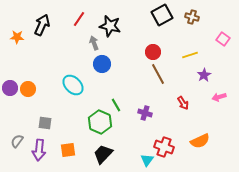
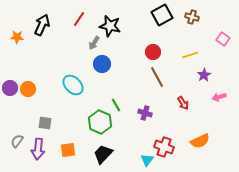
gray arrow: rotated 128 degrees counterclockwise
brown line: moved 1 px left, 3 px down
purple arrow: moved 1 px left, 1 px up
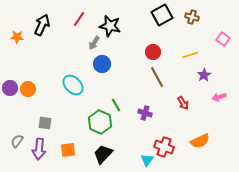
purple arrow: moved 1 px right
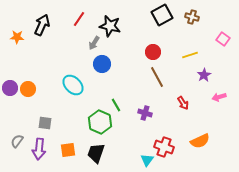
black trapezoid: moved 7 px left, 1 px up; rotated 25 degrees counterclockwise
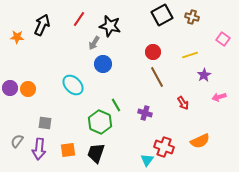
blue circle: moved 1 px right
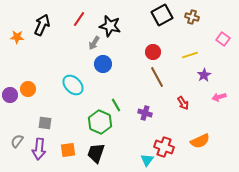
purple circle: moved 7 px down
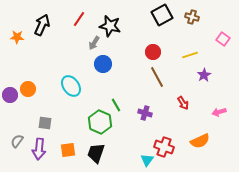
cyan ellipse: moved 2 px left, 1 px down; rotated 10 degrees clockwise
pink arrow: moved 15 px down
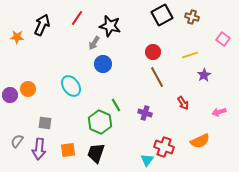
red line: moved 2 px left, 1 px up
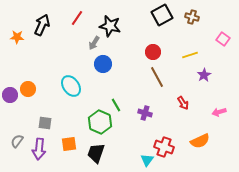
orange square: moved 1 px right, 6 px up
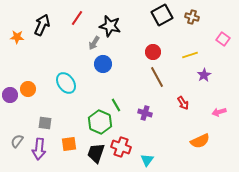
cyan ellipse: moved 5 px left, 3 px up
red cross: moved 43 px left
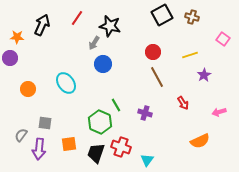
purple circle: moved 37 px up
gray semicircle: moved 4 px right, 6 px up
